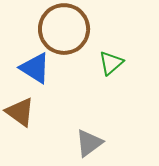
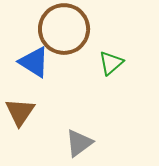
blue triangle: moved 1 px left, 6 px up
brown triangle: rotated 28 degrees clockwise
gray triangle: moved 10 px left
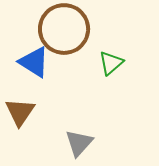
gray triangle: rotated 12 degrees counterclockwise
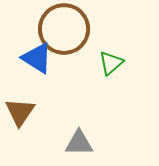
blue triangle: moved 3 px right, 4 px up
gray triangle: rotated 48 degrees clockwise
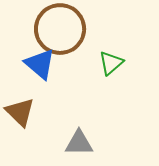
brown circle: moved 4 px left
blue triangle: moved 3 px right, 6 px down; rotated 8 degrees clockwise
brown triangle: rotated 20 degrees counterclockwise
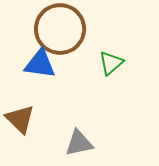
blue triangle: rotated 32 degrees counterclockwise
brown triangle: moved 7 px down
gray triangle: rotated 12 degrees counterclockwise
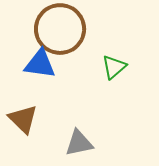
green triangle: moved 3 px right, 4 px down
brown triangle: moved 3 px right
